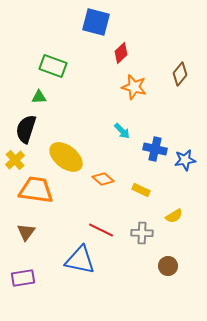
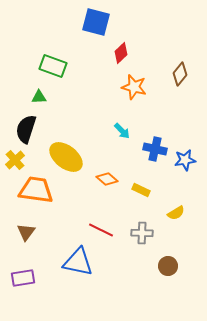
orange diamond: moved 4 px right
yellow semicircle: moved 2 px right, 3 px up
blue triangle: moved 2 px left, 2 px down
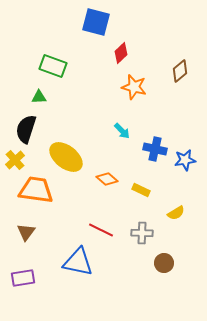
brown diamond: moved 3 px up; rotated 10 degrees clockwise
brown circle: moved 4 px left, 3 px up
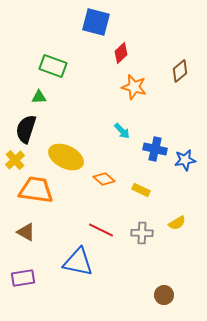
yellow ellipse: rotated 12 degrees counterclockwise
orange diamond: moved 3 px left
yellow semicircle: moved 1 px right, 10 px down
brown triangle: rotated 36 degrees counterclockwise
brown circle: moved 32 px down
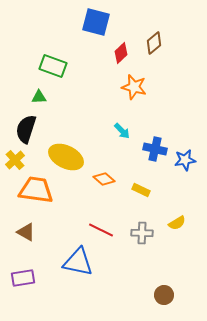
brown diamond: moved 26 px left, 28 px up
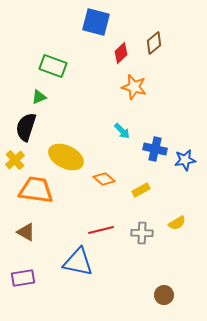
green triangle: rotated 21 degrees counterclockwise
black semicircle: moved 2 px up
yellow rectangle: rotated 54 degrees counterclockwise
red line: rotated 40 degrees counterclockwise
